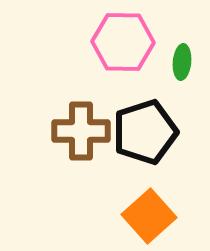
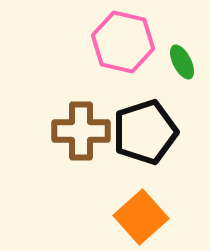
pink hexagon: rotated 12 degrees clockwise
green ellipse: rotated 32 degrees counterclockwise
orange square: moved 8 px left, 1 px down
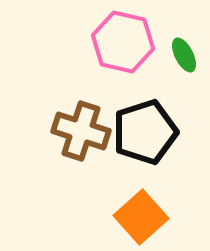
green ellipse: moved 2 px right, 7 px up
brown cross: rotated 18 degrees clockwise
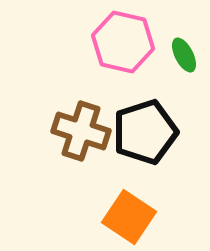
orange square: moved 12 px left; rotated 14 degrees counterclockwise
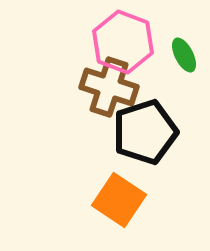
pink hexagon: rotated 8 degrees clockwise
brown cross: moved 28 px right, 44 px up
orange square: moved 10 px left, 17 px up
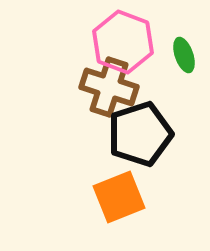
green ellipse: rotated 8 degrees clockwise
black pentagon: moved 5 px left, 2 px down
orange square: moved 3 px up; rotated 34 degrees clockwise
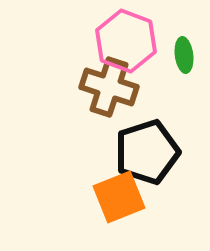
pink hexagon: moved 3 px right, 1 px up
green ellipse: rotated 12 degrees clockwise
black pentagon: moved 7 px right, 18 px down
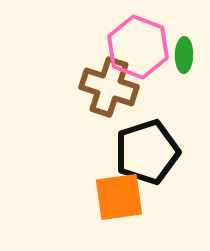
pink hexagon: moved 12 px right, 6 px down
green ellipse: rotated 8 degrees clockwise
orange square: rotated 14 degrees clockwise
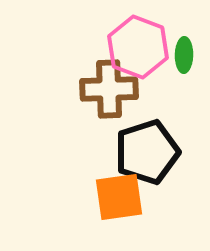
brown cross: moved 2 px down; rotated 20 degrees counterclockwise
